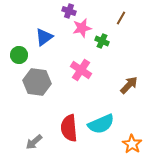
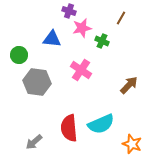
blue triangle: moved 8 px right, 2 px down; rotated 42 degrees clockwise
orange star: rotated 12 degrees counterclockwise
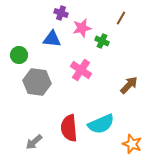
purple cross: moved 8 px left, 2 px down
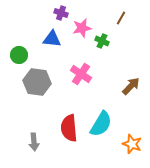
pink cross: moved 4 px down
brown arrow: moved 2 px right, 1 px down
cyan semicircle: rotated 36 degrees counterclockwise
gray arrow: rotated 54 degrees counterclockwise
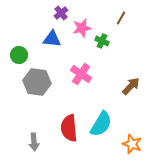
purple cross: rotated 32 degrees clockwise
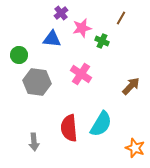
orange star: moved 3 px right, 4 px down
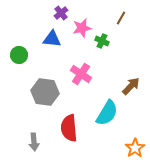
gray hexagon: moved 8 px right, 10 px down
cyan semicircle: moved 6 px right, 11 px up
orange star: rotated 18 degrees clockwise
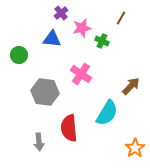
gray arrow: moved 5 px right
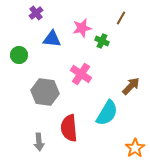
purple cross: moved 25 px left
